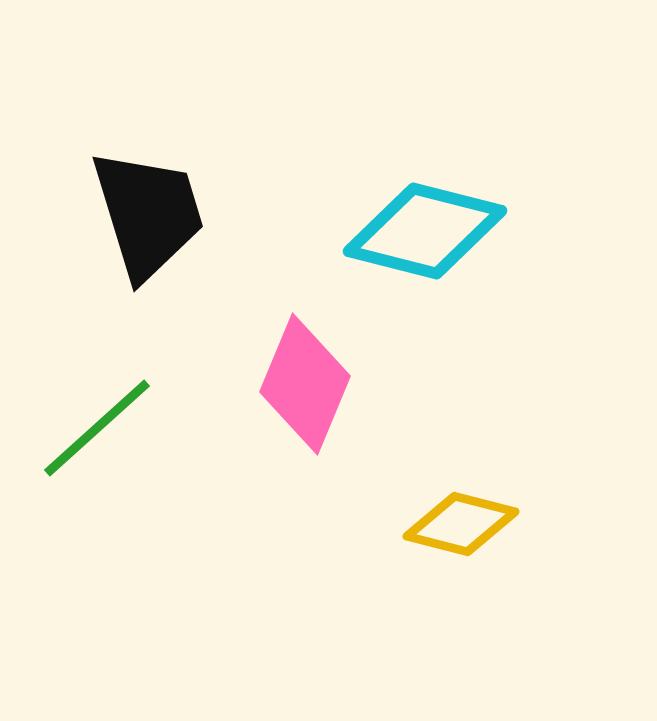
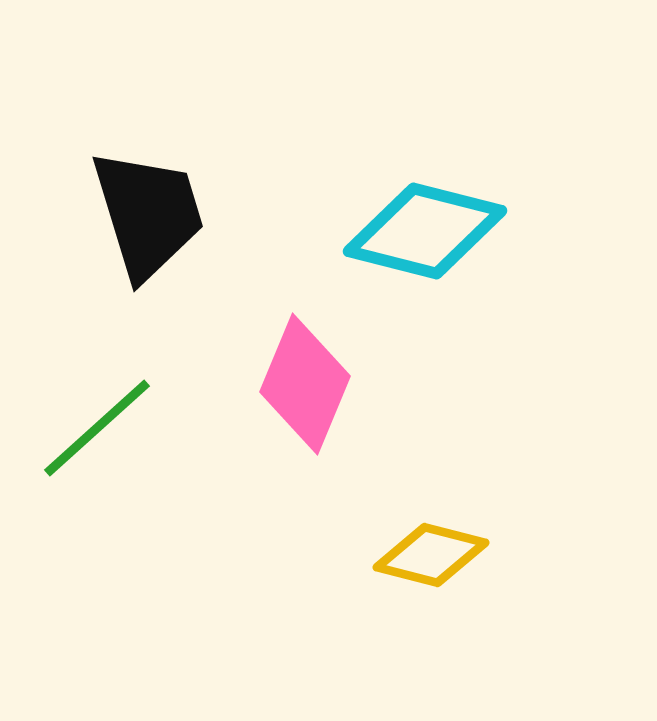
yellow diamond: moved 30 px left, 31 px down
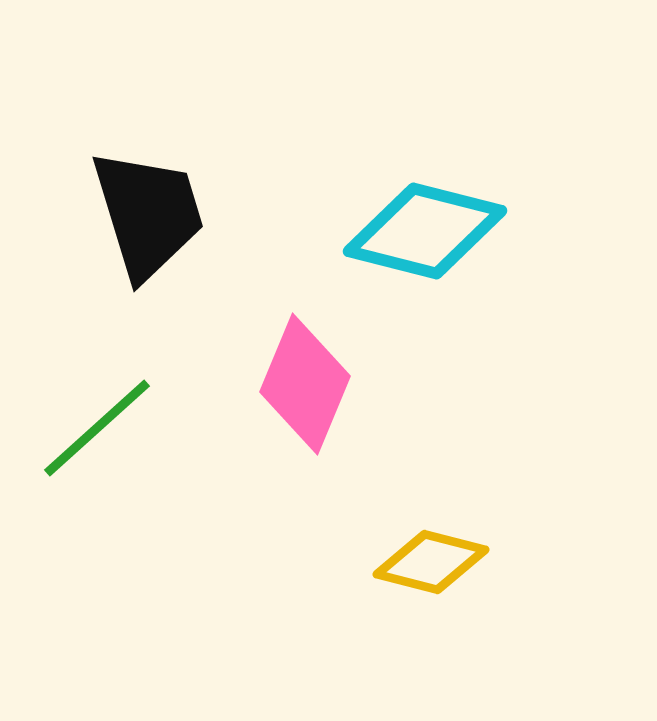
yellow diamond: moved 7 px down
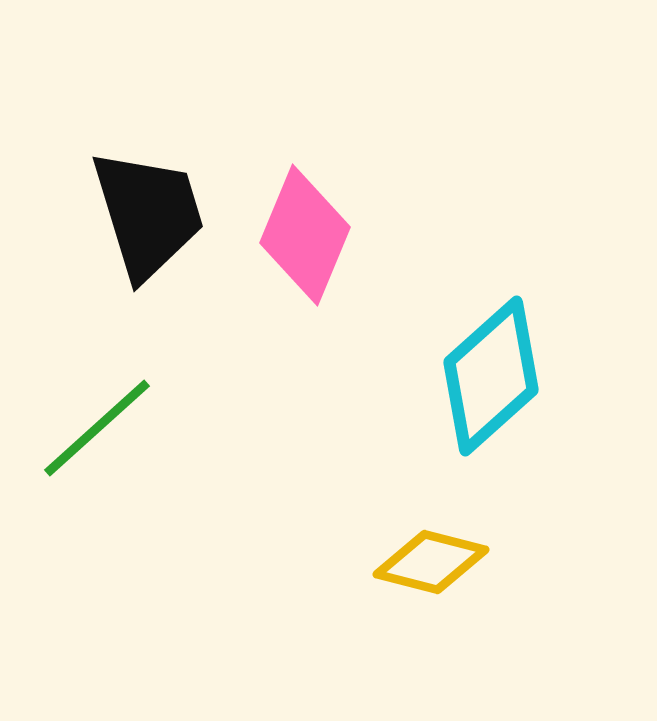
cyan diamond: moved 66 px right, 145 px down; rotated 56 degrees counterclockwise
pink diamond: moved 149 px up
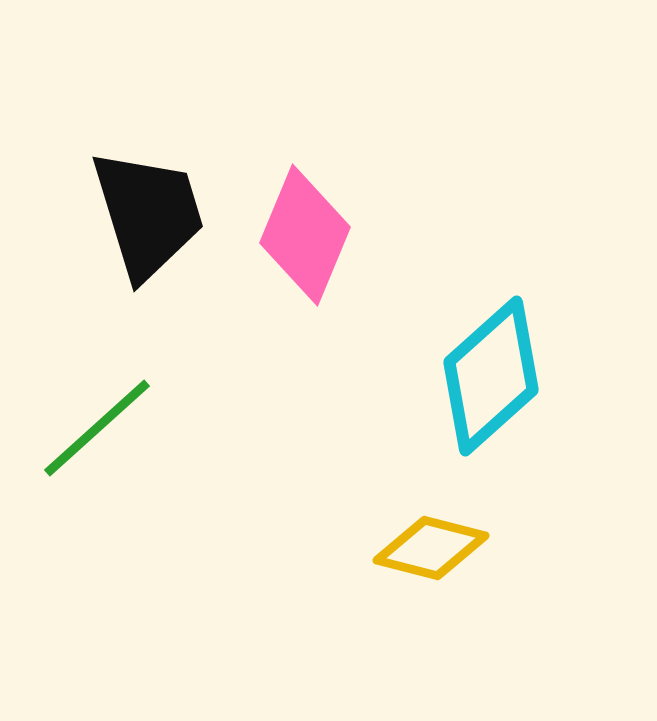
yellow diamond: moved 14 px up
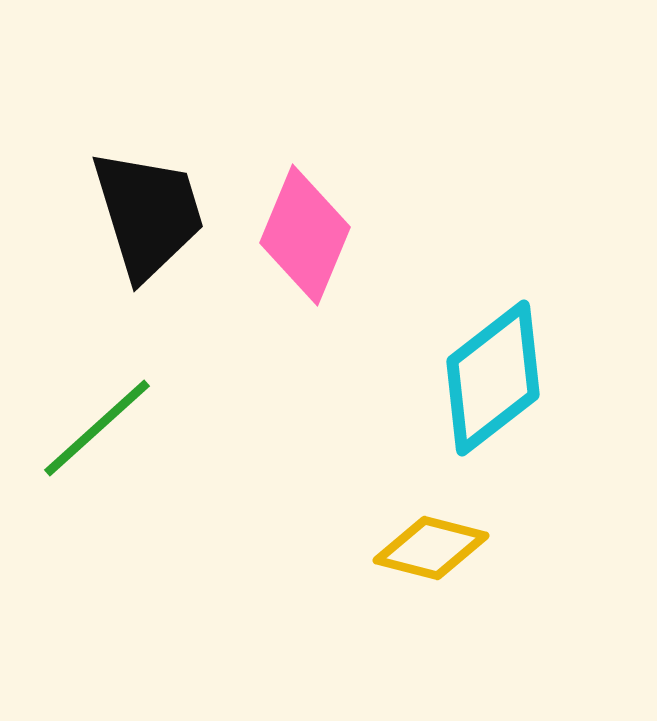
cyan diamond: moved 2 px right, 2 px down; rotated 4 degrees clockwise
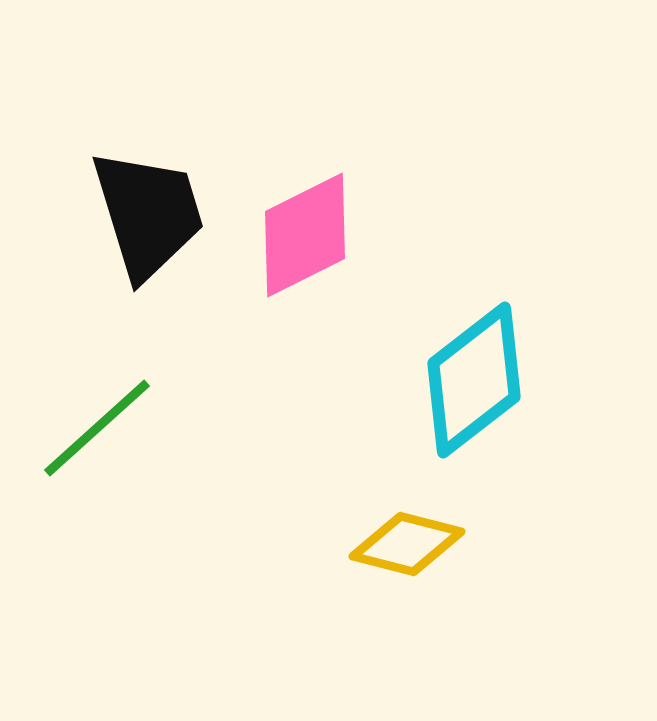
pink diamond: rotated 41 degrees clockwise
cyan diamond: moved 19 px left, 2 px down
yellow diamond: moved 24 px left, 4 px up
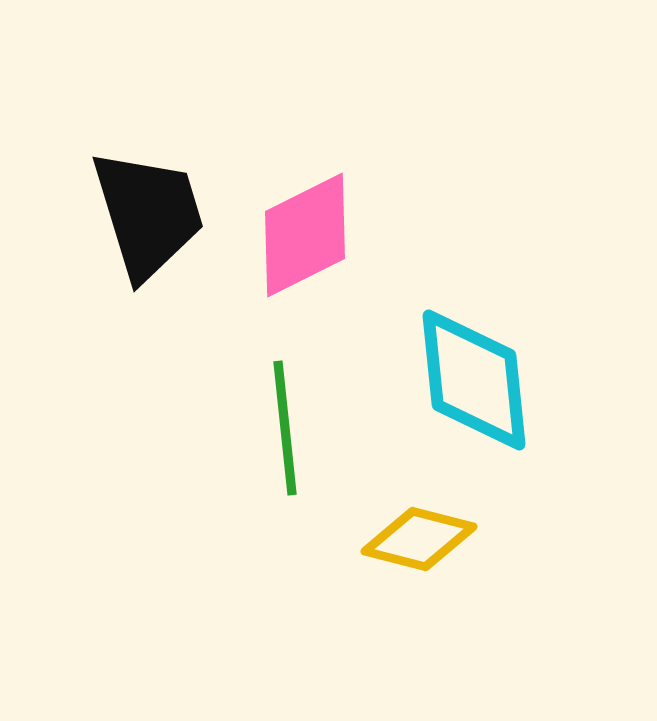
cyan diamond: rotated 58 degrees counterclockwise
green line: moved 188 px right; rotated 54 degrees counterclockwise
yellow diamond: moved 12 px right, 5 px up
